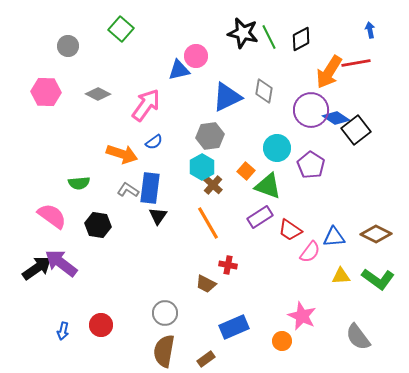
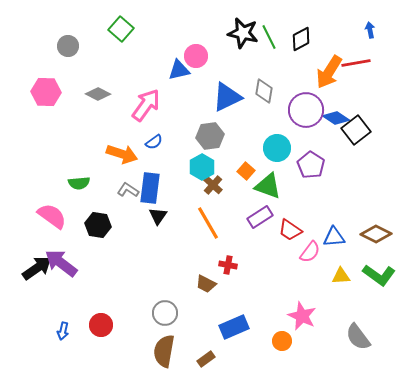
purple circle at (311, 110): moved 5 px left
green L-shape at (378, 279): moved 1 px right, 4 px up
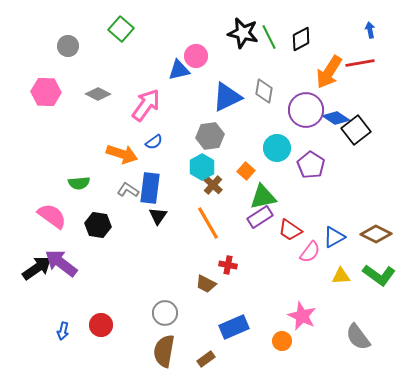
red line at (356, 63): moved 4 px right
green triangle at (268, 186): moved 5 px left, 11 px down; rotated 32 degrees counterclockwise
blue triangle at (334, 237): rotated 25 degrees counterclockwise
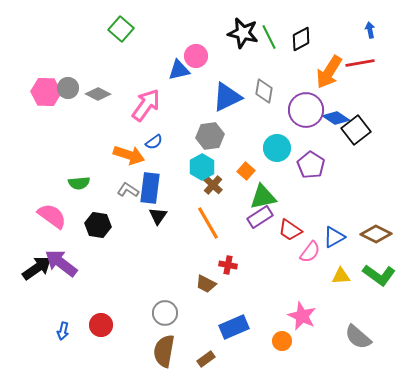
gray circle at (68, 46): moved 42 px down
orange arrow at (122, 154): moved 7 px right, 1 px down
gray semicircle at (358, 337): rotated 12 degrees counterclockwise
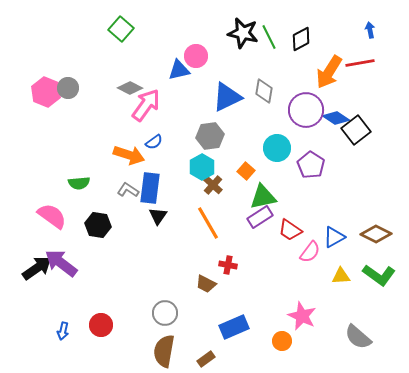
pink hexagon at (46, 92): rotated 20 degrees clockwise
gray diamond at (98, 94): moved 32 px right, 6 px up
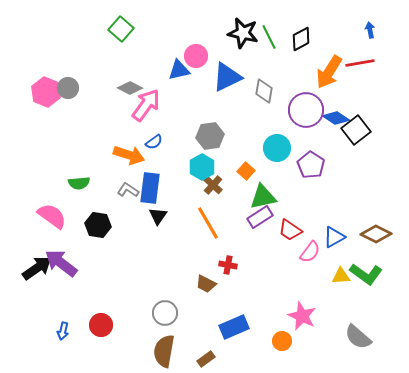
blue triangle at (227, 97): moved 20 px up
green L-shape at (379, 275): moved 13 px left, 1 px up
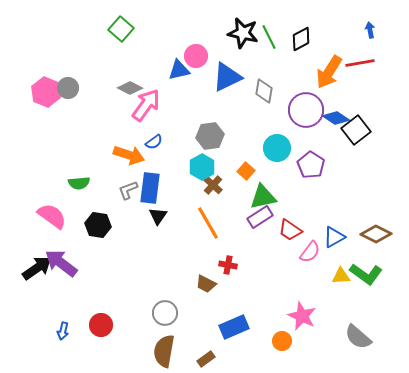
gray L-shape at (128, 190): rotated 55 degrees counterclockwise
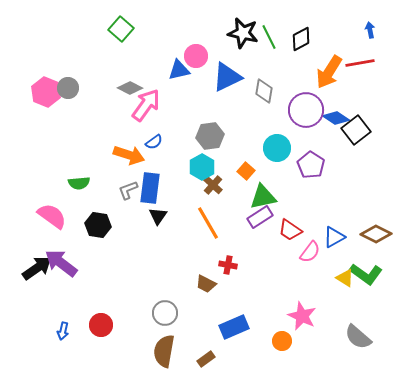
yellow triangle at (341, 276): moved 4 px right, 2 px down; rotated 36 degrees clockwise
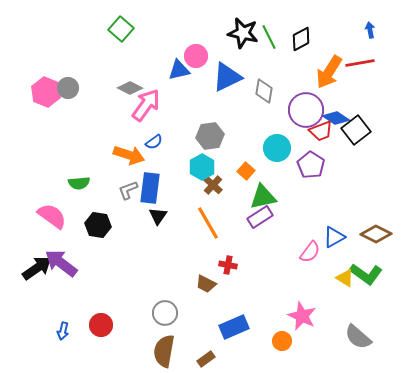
red trapezoid at (290, 230): moved 31 px right, 99 px up; rotated 55 degrees counterclockwise
